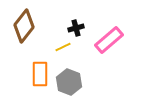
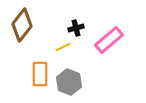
brown diamond: moved 2 px left, 1 px up
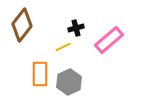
gray hexagon: rotated 15 degrees clockwise
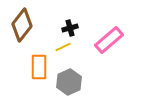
black cross: moved 6 px left
orange rectangle: moved 1 px left, 7 px up
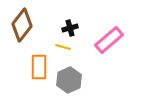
yellow line: rotated 42 degrees clockwise
gray hexagon: moved 2 px up
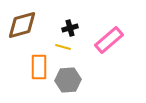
brown diamond: rotated 36 degrees clockwise
gray hexagon: moved 1 px left; rotated 20 degrees clockwise
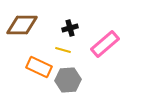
brown diamond: rotated 16 degrees clockwise
pink rectangle: moved 4 px left, 4 px down
yellow line: moved 3 px down
orange rectangle: rotated 65 degrees counterclockwise
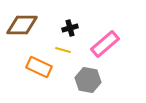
gray hexagon: moved 20 px right; rotated 15 degrees clockwise
